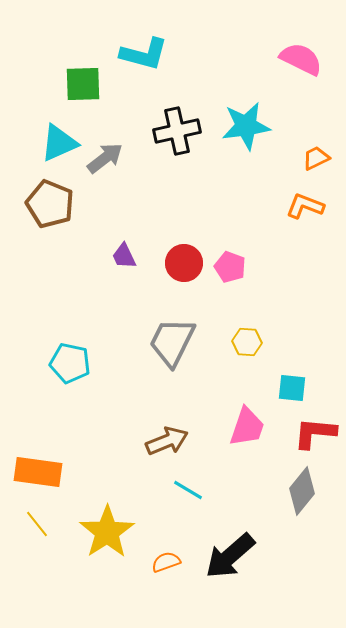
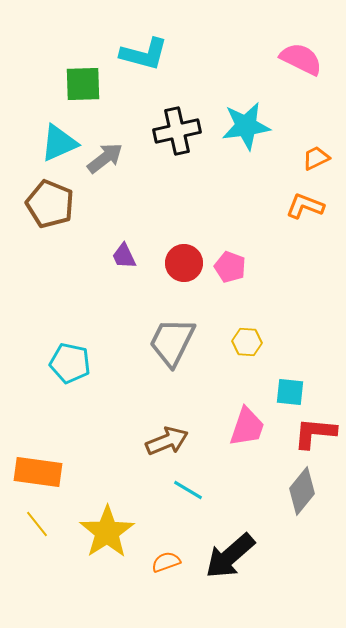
cyan square: moved 2 px left, 4 px down
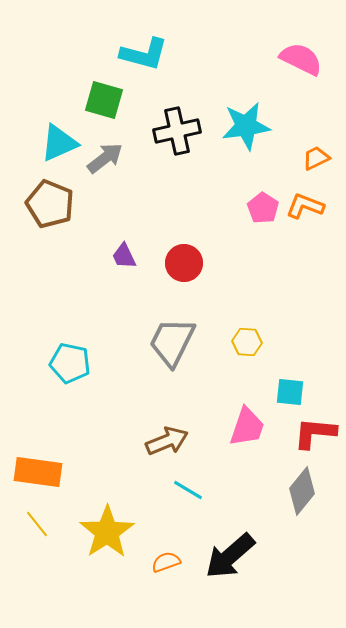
green square: moved 21 px right, 16 px down; rotated 18 degrees clockwise
pink pentagon: moved 33 px right, 59 px up; rotated 12 degrees clockwise
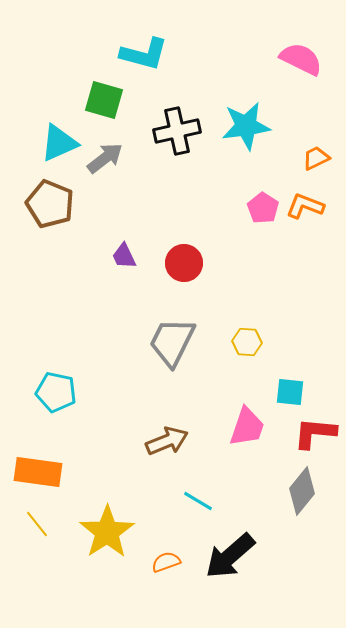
cyan pentagon: moved 14 px left, 29 px down
cyan line: moved 10 px right, 11 px down
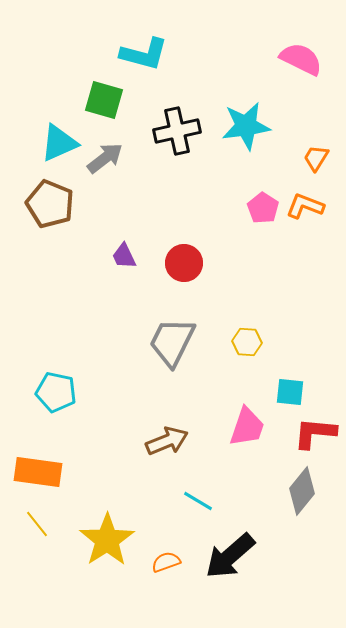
orange trapezoid: rotated 32 degrees counterclockwise
yellow star: moved 8 px down
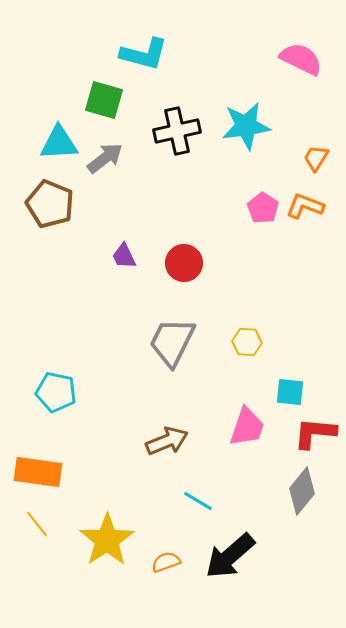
cyan triangle: rotated 21 degrees clockwise
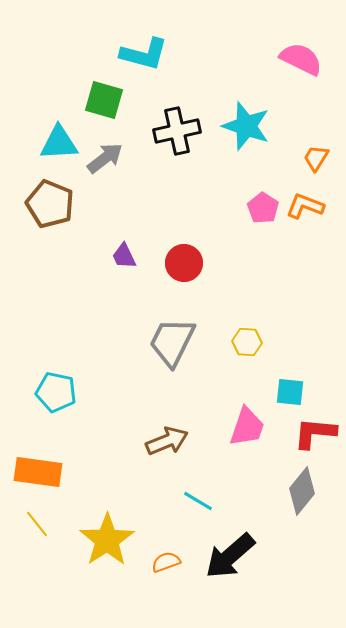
cyan star: rotated 27 degrees clockwise
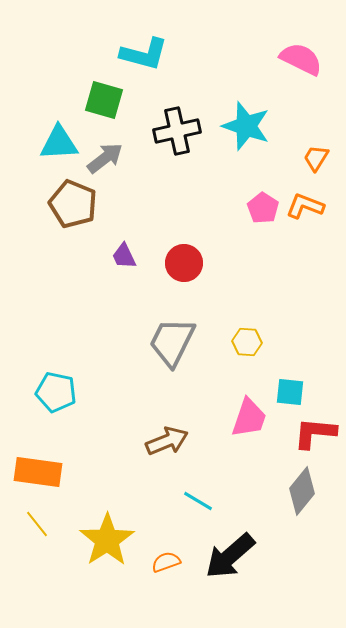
brown pentagon: moved 23 px right
pink trapezoid: moved 2 px right, 9 px up
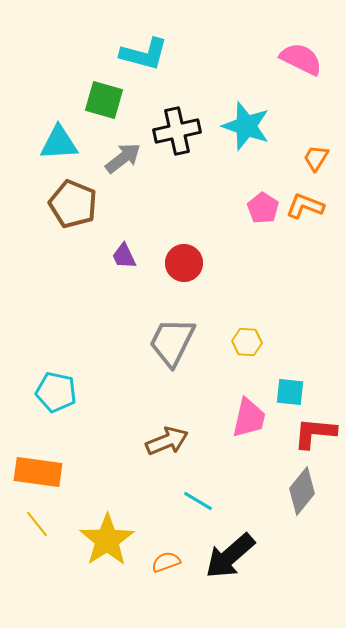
gray arrow: moved 18 px right
pink trapezoid: rotated 6 degrees counterclockwise
